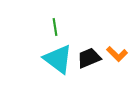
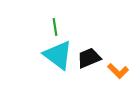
orange L-shape: moved 1 px right, 17 px down
cyan triangle: moved 4 px up
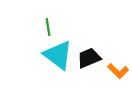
green line: moved 7 px left
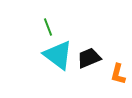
green line: rotated 12 degrees counterclockwise
orange L-shape: moved 3 px down; rotated 60 degrees clockwise
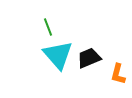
cyan triangle: rotated 12 degrees clockwise
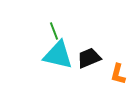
green line: moved 6 px right, 4 px down
cyan triangle: rotated 36 degrees counterclockwise
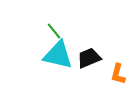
green line: rotated 18 degrees counterclockwise
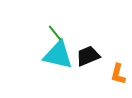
green line: moved 1 px right, 2 px down
black trapezoid: moved 1 px left, 2 px up
